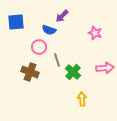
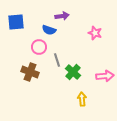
purple arrow: rotated 144 degrees counterclockwise
pink arrow: moved 8 px down
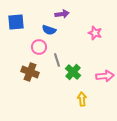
purple arrow: moved 2 px up
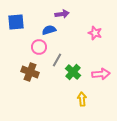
blue semicircle: rotated 144 degrees clockwise
gray line: rotated 48 degrees clockwise
pink arrow: moved 4 px left, 2 px up
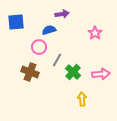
pink star: rotated 16 degrees clockwise
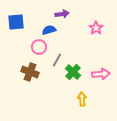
pink star: moved 1 px right, 5 px up
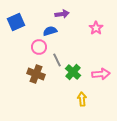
blue square: rotated 18 degrees counterclockwise
blue semicircle: moved 1 px right, 1 px down
gray line: rotated 56 degrees counterclockwise
brown cross: moved 6 px right, 2 px down
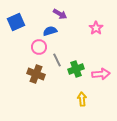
purple arrow: moved 2 px left; rotated 40 degrees clockwise
green cross: moved 3 px right, 3 px up; rotated 28 degrees clockwise
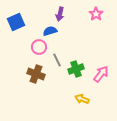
purple arrow: rotated 72 degrees clockwise
pink star: moved 14 px up
pink arrow: rotated 48 degrees counterclockwise
yellow arrow: rotated 64 degrees counterclockwise
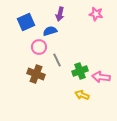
pink star: rotated 24 degrees counterclockwise
blue square: moved 10 px right
green cross: moved 4 px right, 2 px down
pink arrow: moved 3 px down; rotated 120 degrees counterclockwise
yellow arrow: moved 4 px up
